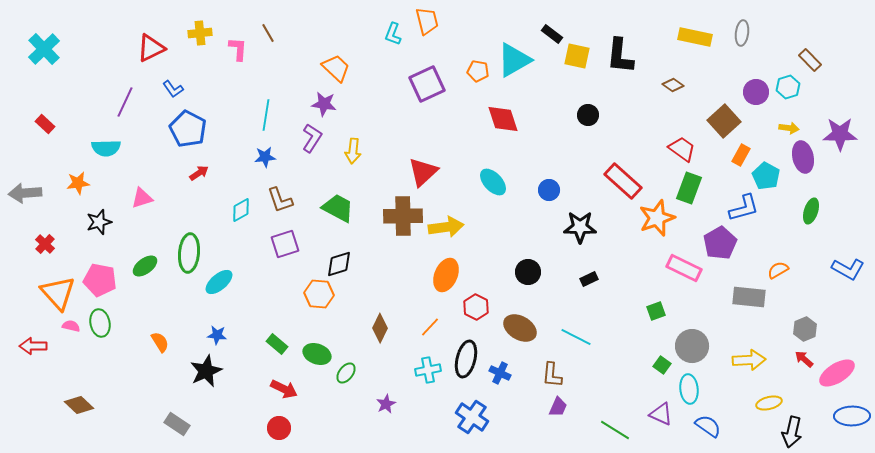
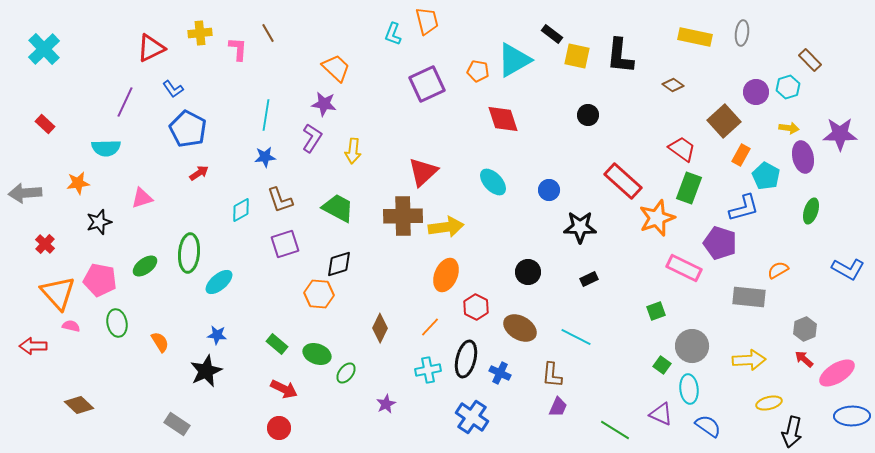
purple pentagon at (720, 243): rotated 24 degrees counterclockwise
green ellipse at (100, 323): moved 17 px right
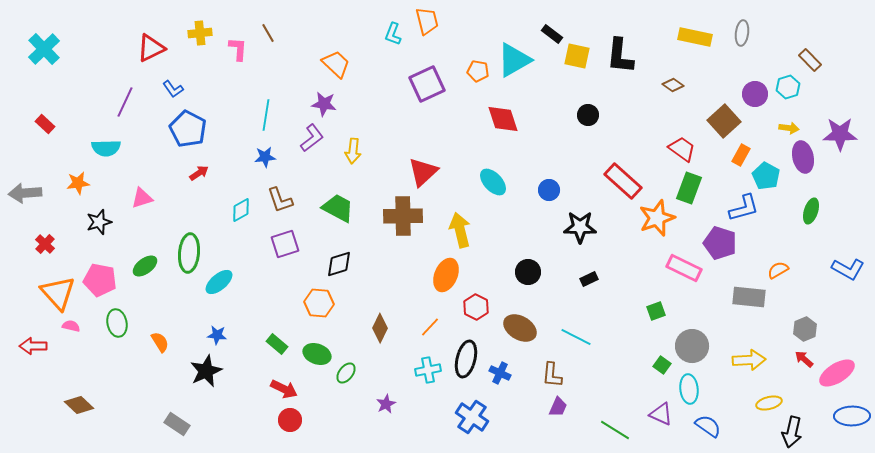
orange trapezoid at (336, 68): moved 4 px up
purple circle at (756, 92): moved 1 px left, 2 px down
purple L-shape at (312, 138): rotated 20 degrees clockwise
yellow arrow at (446, 227): moved 14 px right, 3 px down; rotated 96 degrees counterclockwise
orange hexagon at (319, 294): moved 9 px down
red circle at (279, 428): moved 11 px right, 8 px up
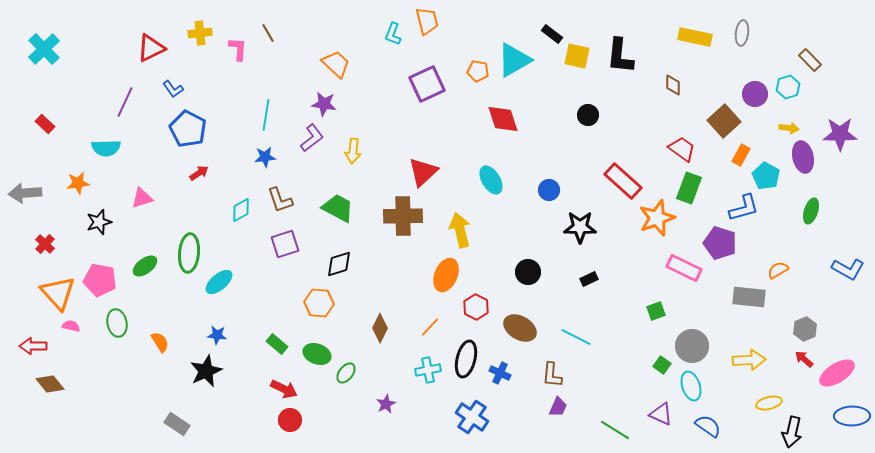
brown diamond at (673, 85): rotated 55 degrees clockwise
cyan ellipse at (493, 182): moved 2 px left, 2 px up; rotated 12 degrees clockwise
cyan ellipse at (689, 389): moved 2 px right, 3 px up; rotated 12 degrees counterclockwise
brown diamond at (79, 405): moved 29 px left, 21 px up; rotated 8 degrees clockwise
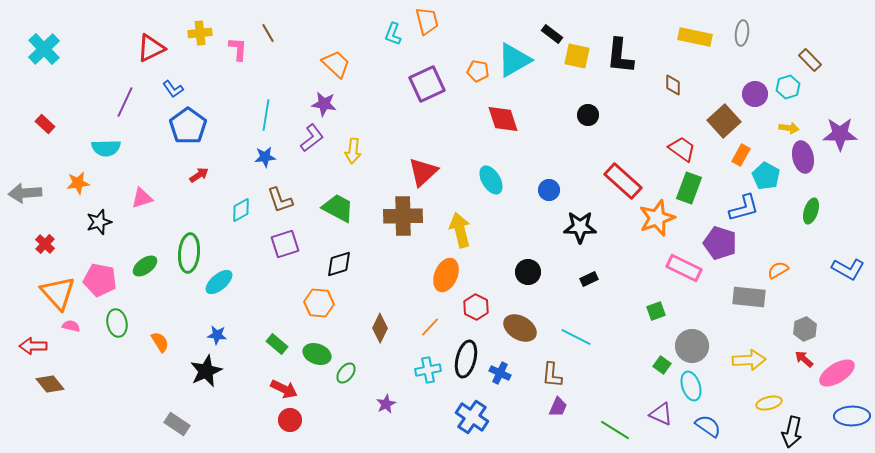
blue pentagon at (188, 129): moved 3 px up; rotated 9 degrees clockwise
red arrow at (199, 173): moved 2 px down
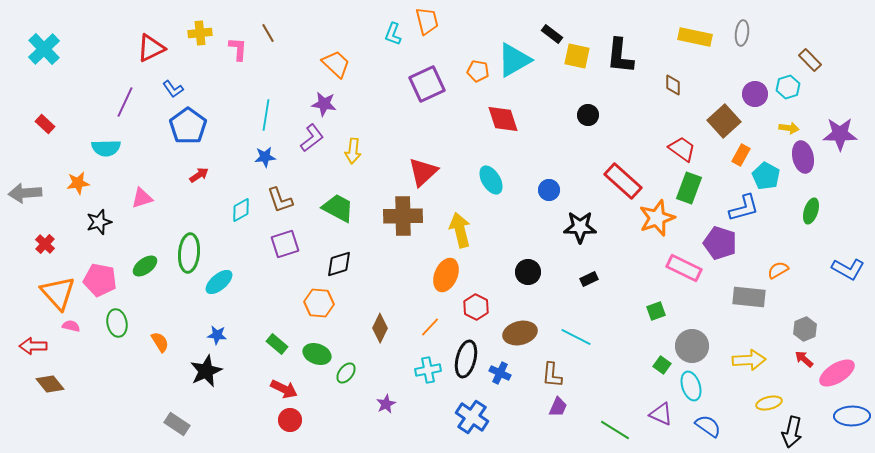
brown ellipse at (520, 328): moved 5 px down; rotated 44 degrees counterclockwise
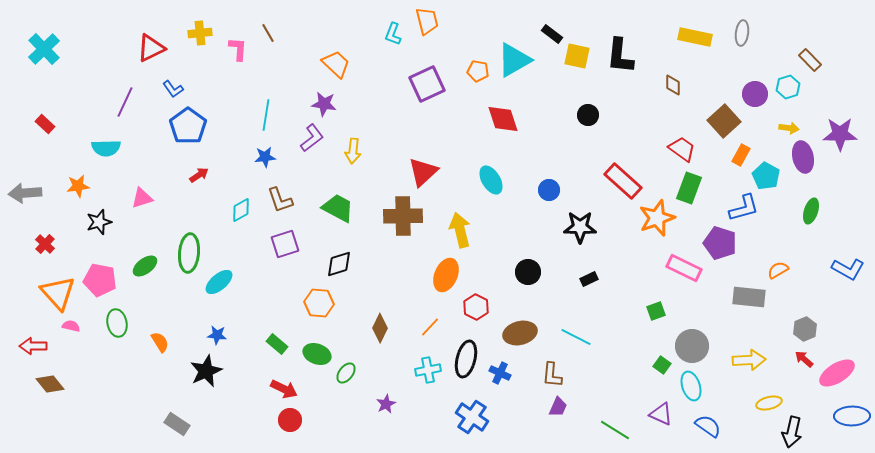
orange star at (78, 183): moved 3 px down
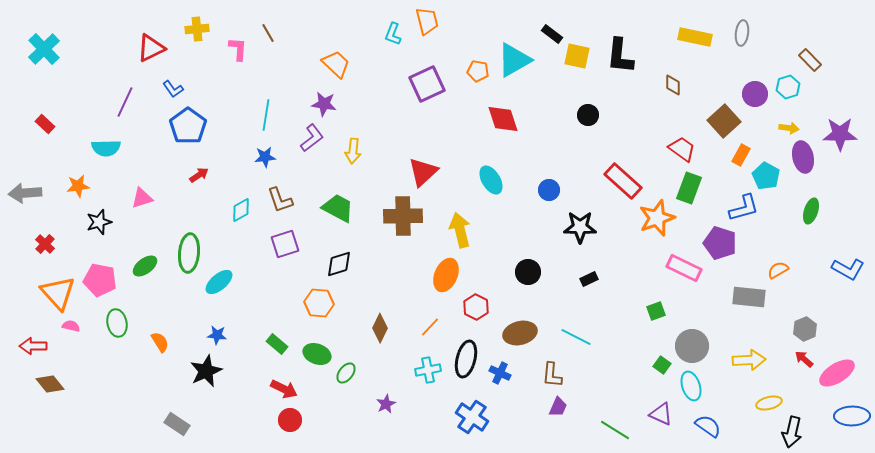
yellow cross at (200, 33): moved 3 px left, 4 px up
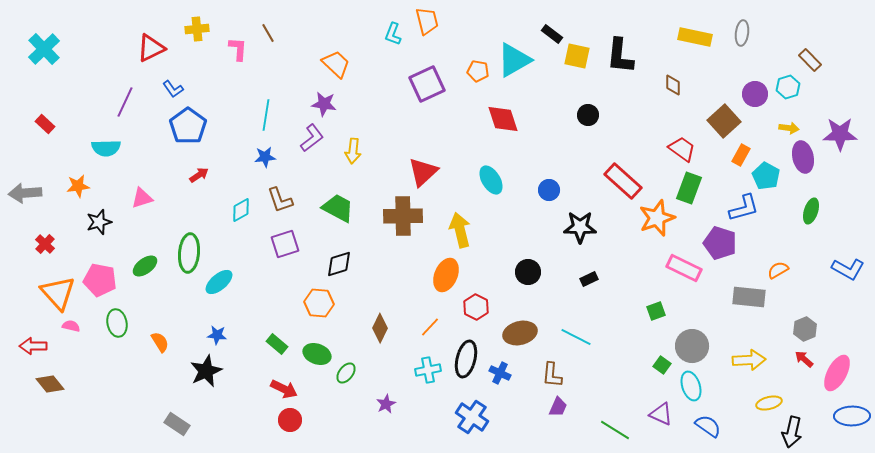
pink ellipse at (837, 373): rotated 30 degrees counterclockwise
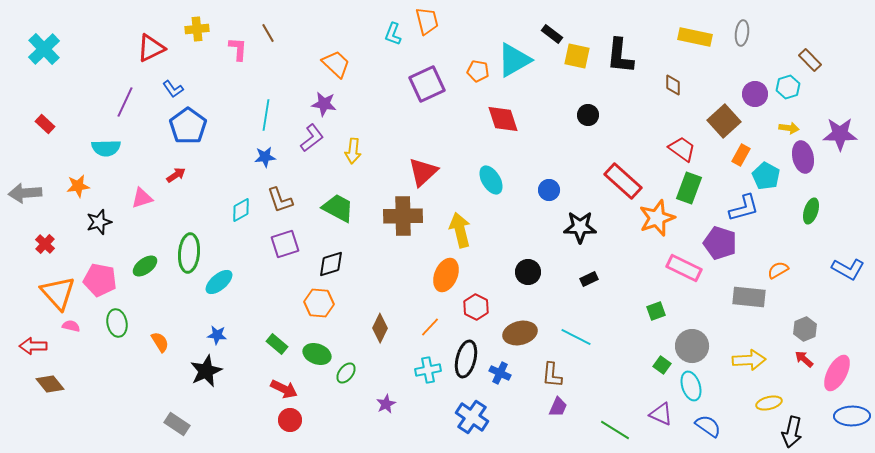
red arrow at (199, 175): moved 23 px left
black diamond at (339, 264): moved 8 px left
